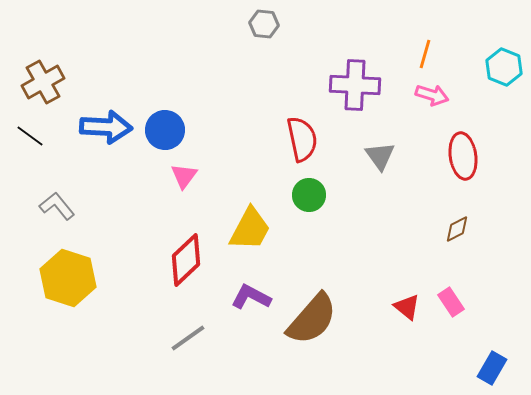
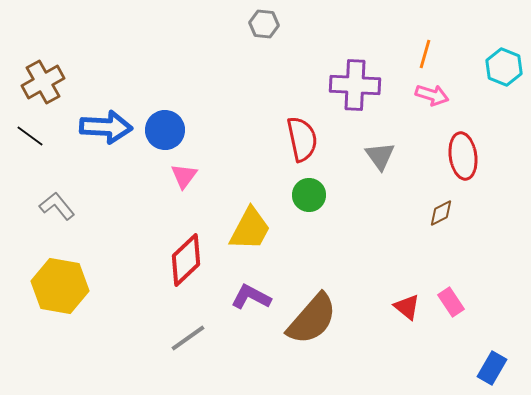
brown diamond: moved 16 px left, 16 px up
yellow hexagon: moved 8 px left, 8 px down; rotated 8 degrees counterclockwise
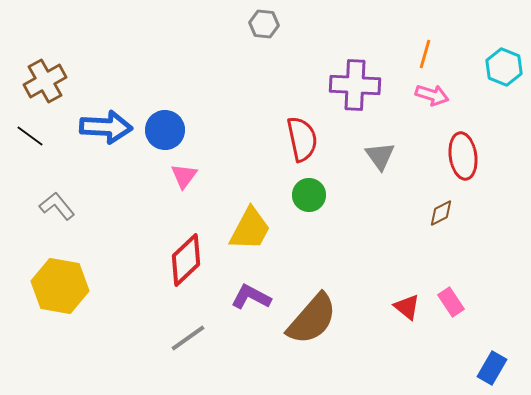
brown cross: moved 2 px right, 1 px up
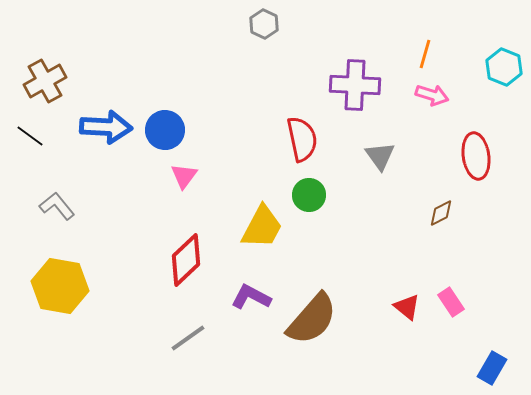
gray hexagon: rotated 20 degrees clockwise
red ellipse: moved 13 px right
yellow trapezoid: moved 12 px right, 2 px up
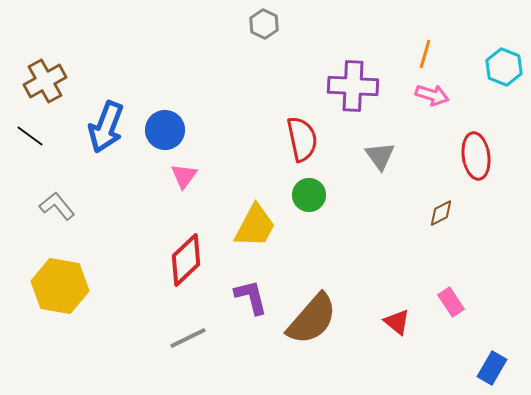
purple cross: moved 2 px left, 1 px down
blue arrow: rotated 108 degrees clockwise
yellow trapezoid: moved 7 px left, 1 px up
purple L-shape: rotated 48 degrees clockwise
red triangle: moved 10 px left, 15 px down
gray line: rotated 9 degrees clockwise
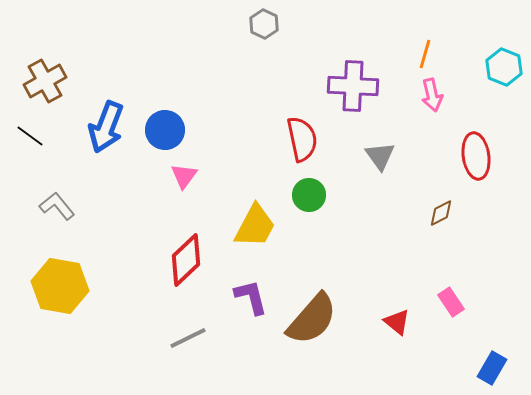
pink arrow: rotated 60 degrees clockwise
